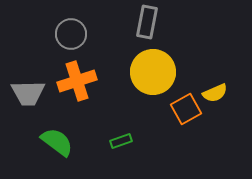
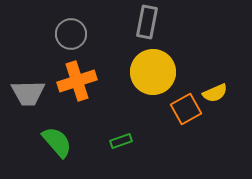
green semicircle: rotated 12 degrees clockwise
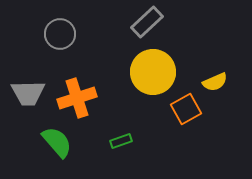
gray rectangle: rotated 36 degrees clockwise
gray circle: moved 11 px left
orange cross: moved 17 px down
yellow semicircle: moved 11 px up
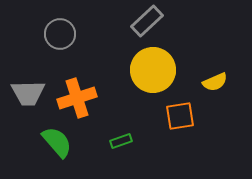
gray rectangle: moved 1 px up
yellow circle: moved 2 px up
orange square: moved 6 px left, 7 px down; rotated 20 degrees clockwise
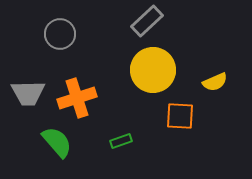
orange square: rotated 12 degrees clockwise
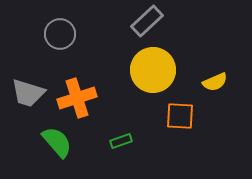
gray trapezoid: rotated 18 degrees clockwise
